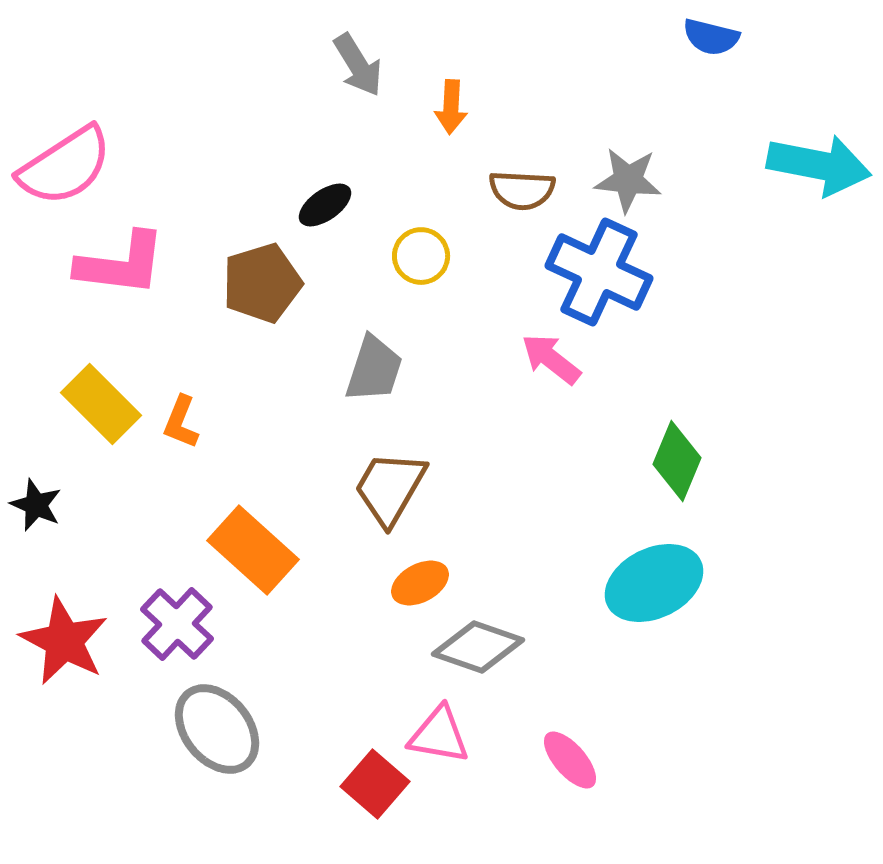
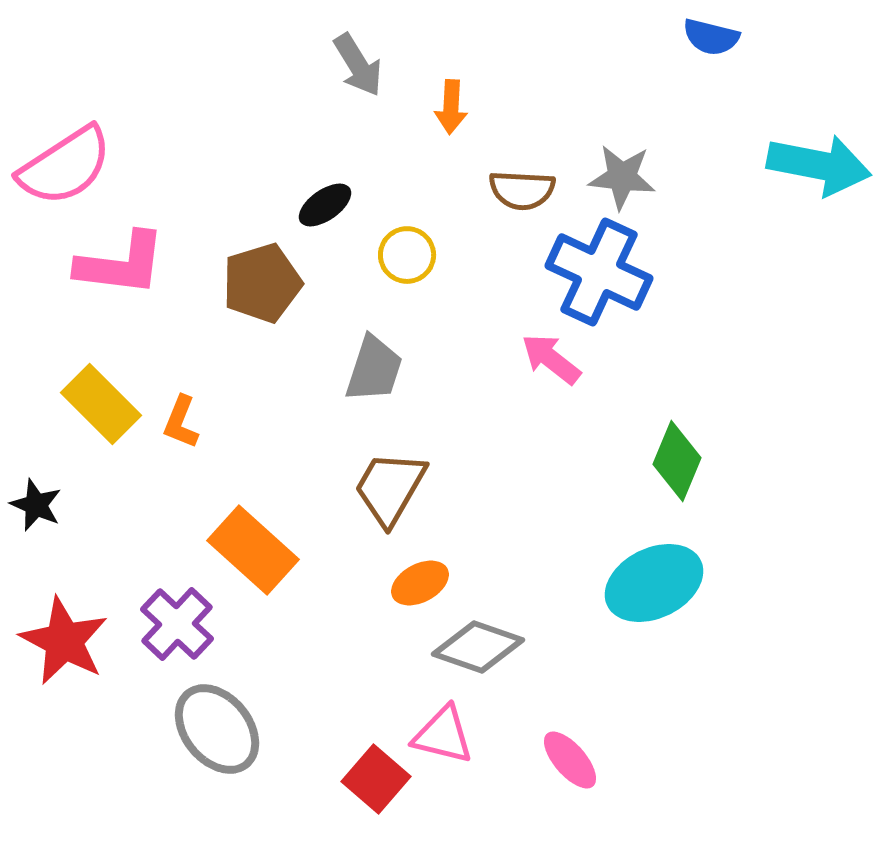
gray star: moved 6 px left, 3 px up
yellow circle: moved 14 px left, 1 px up
pink triangle: moved 4 px right; rotated 4 degrees clockwise
red square: moved 1 px right, 5 px up
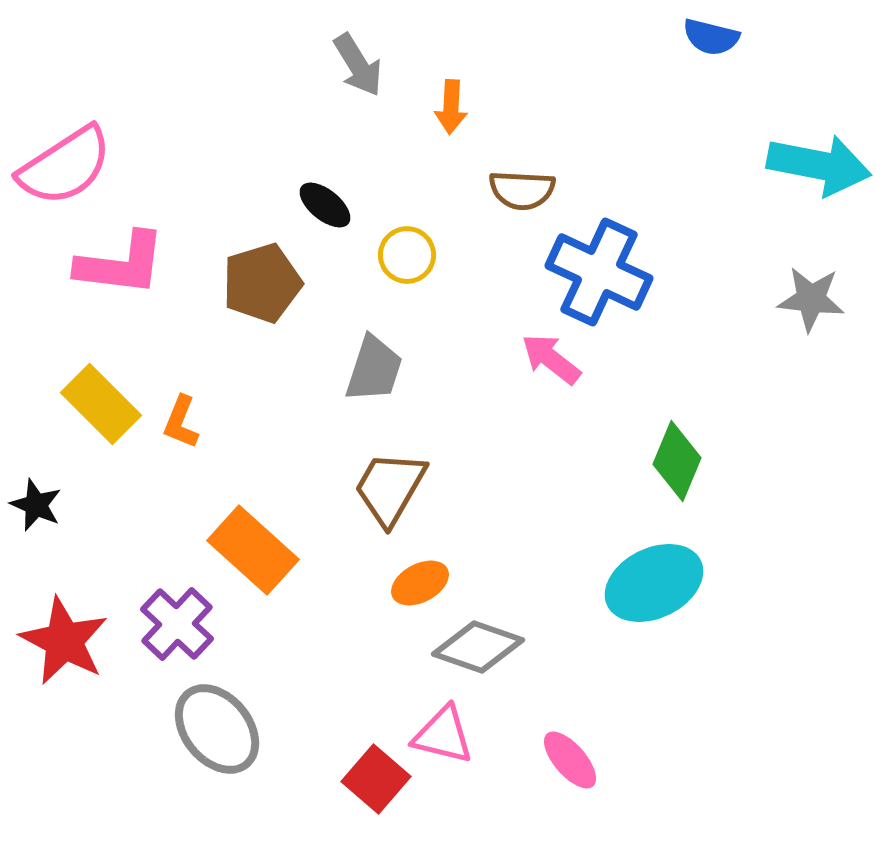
gray star: moved 189 px right, 122 px down
black ellipse: rotated 74 degrees clockwise
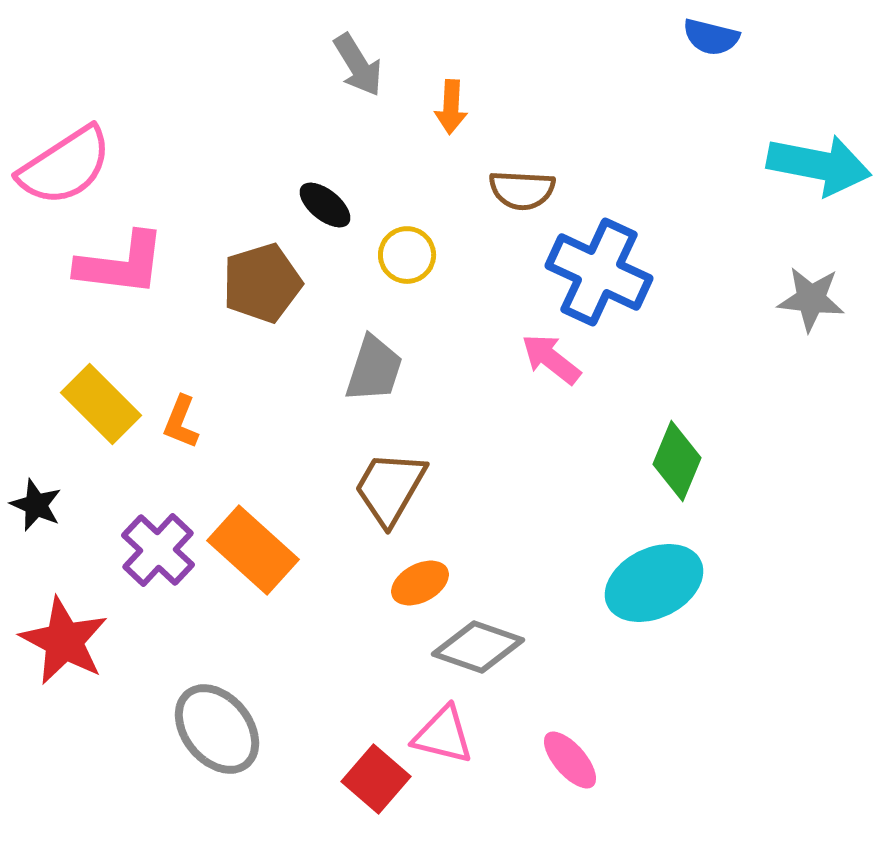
purple cross: moved 19 px left, 74 px up
